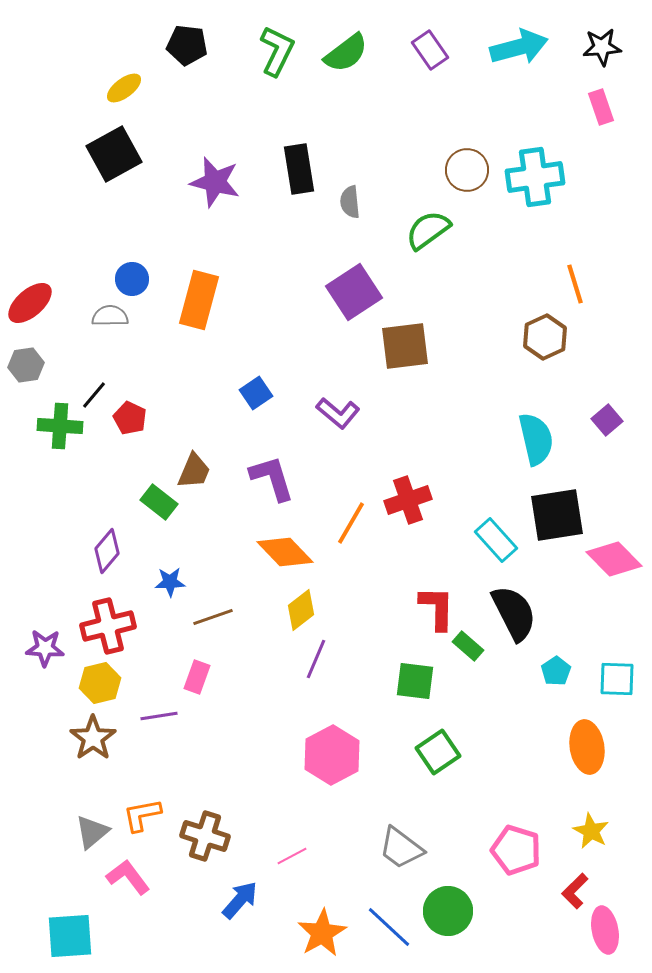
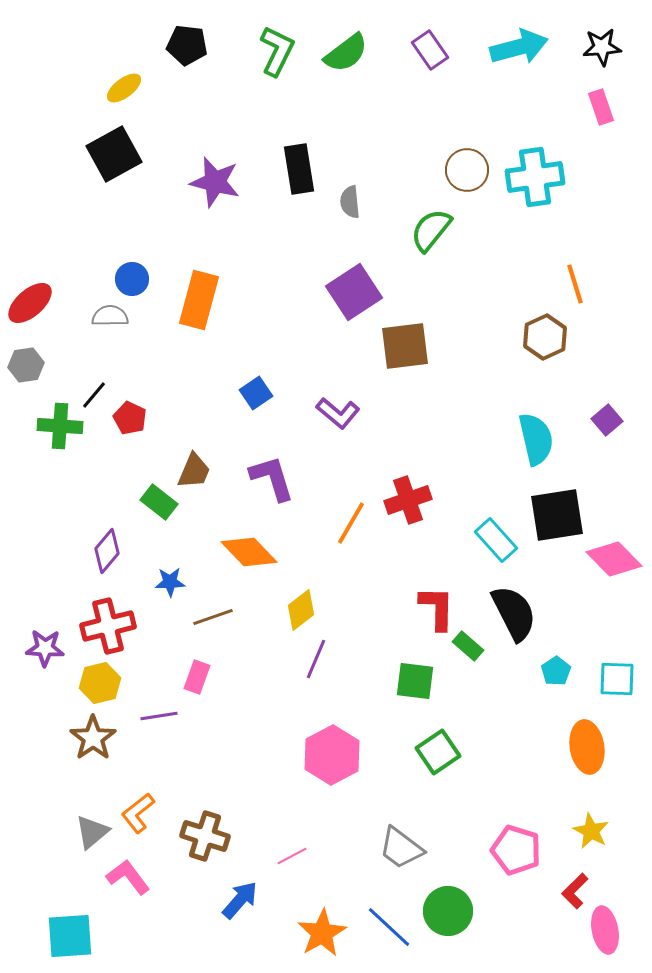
green semicircle at (428, 230): moved 3 px right; rotated 15 degrees counterclockwise
orange diamond at (285, 552): moved 36 px left
orange L-shape at (142, 815): moved 4 px left, 2 px up; rotated 27 degrees counterclockwise
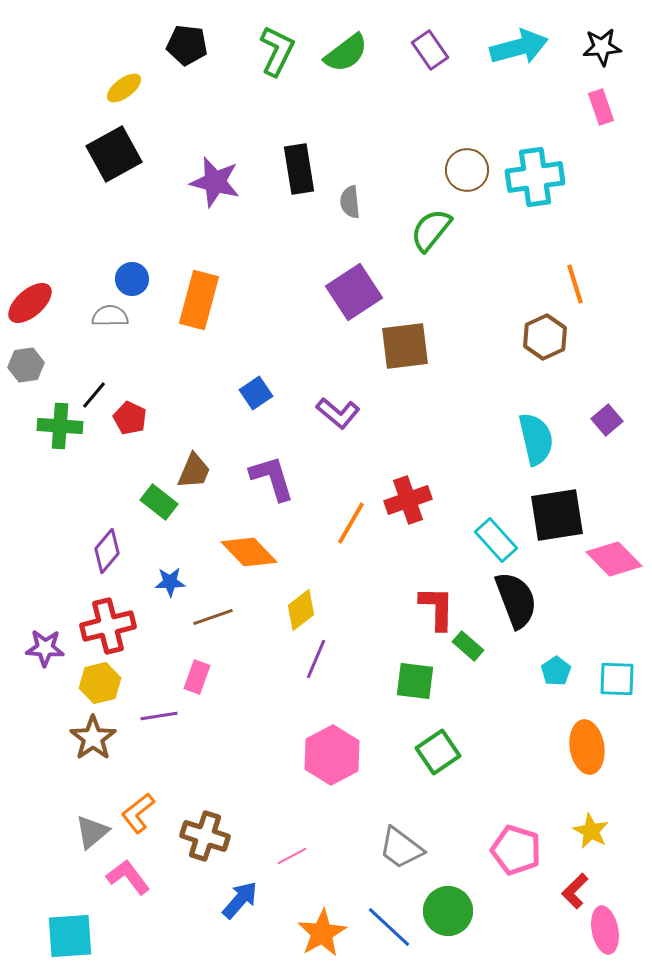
black semicircle at (514, 613): moved 2 px right, 13 px up; rotated 6 degrees clockwise
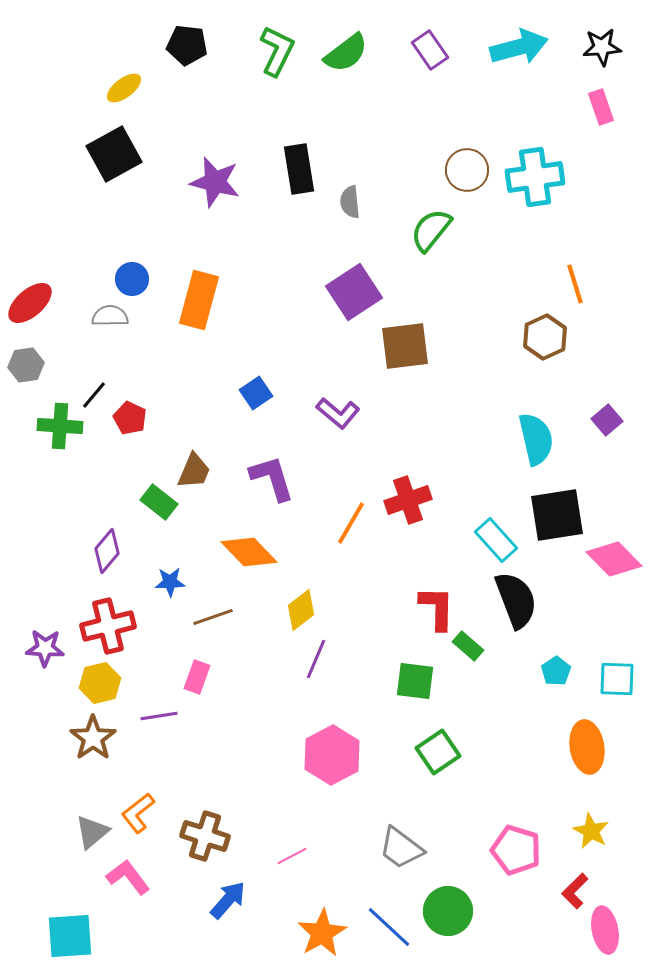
blue arrow at (240, 900): moved 12 px left
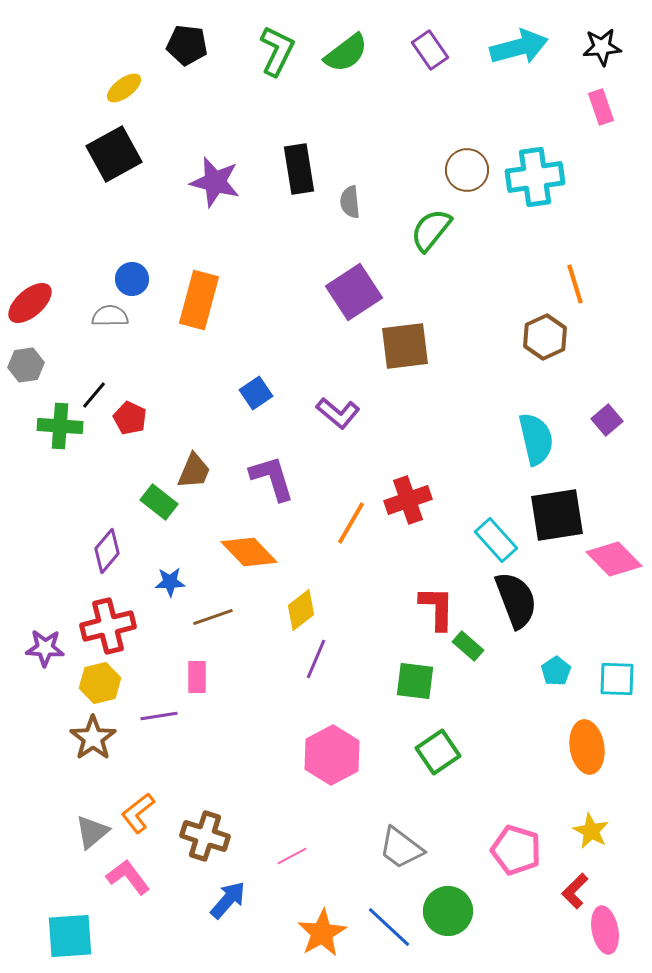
pink rectangle at (197, 677): rotated 20 degrees counterclockwise
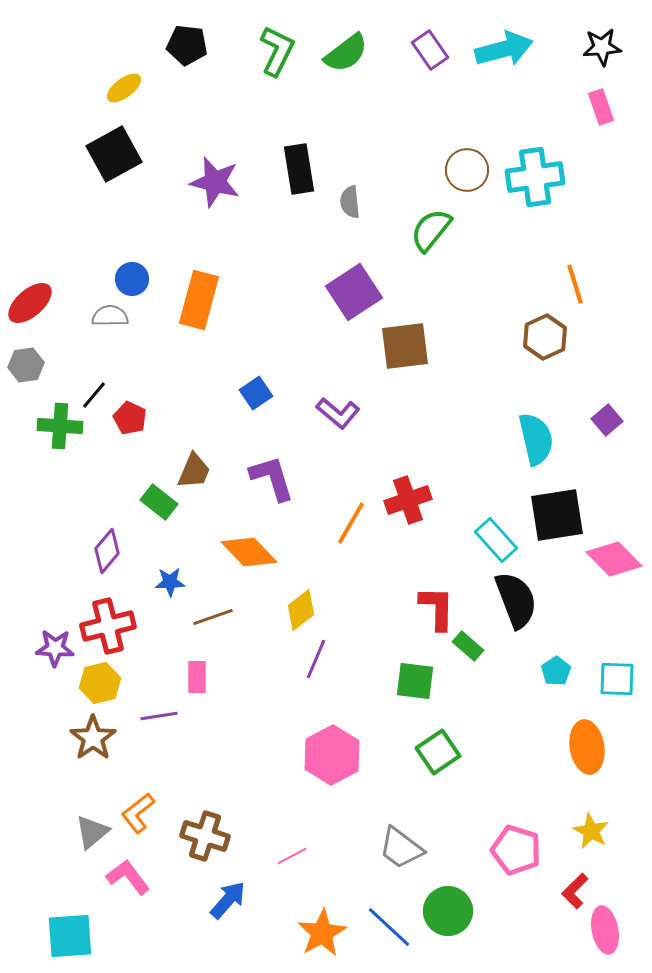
cyan arrow at (519, 47): moved 15 px left, 2 px down
purple star at (45, 648): moved 10 px right
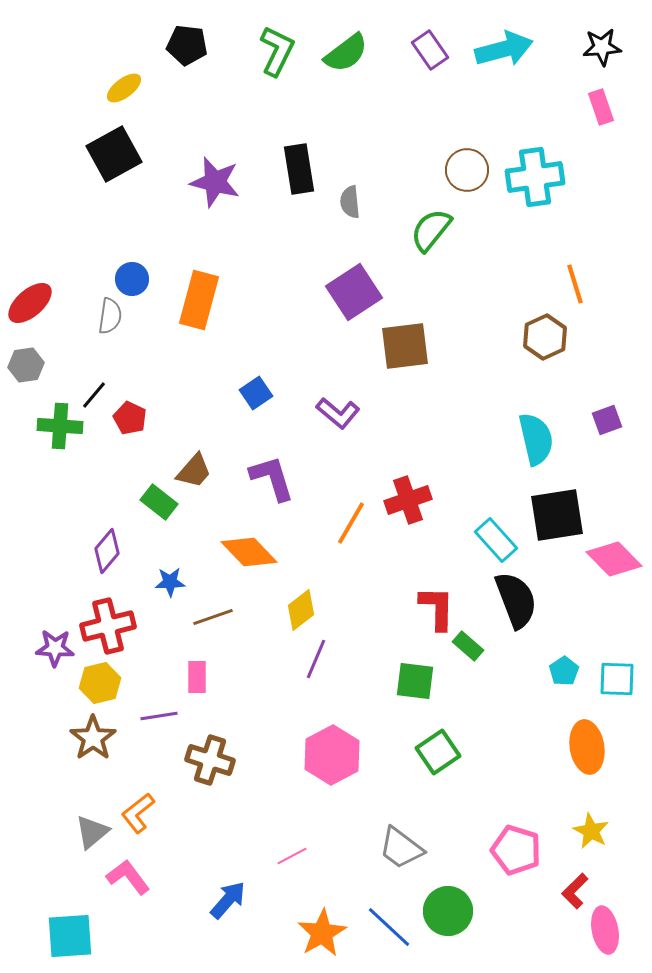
gray semicircle at (110, 316): rotated 99 degrees clockwise
purple square at (607, 420): rotated 20 degrees clockwise
brown trapezoid at (194, 471): rotated 18 degrees clockwise
cyan pentagon at (556, 671): moved 8 px right
brown cross at (205, 836): moved 5 px right, 76 px up
